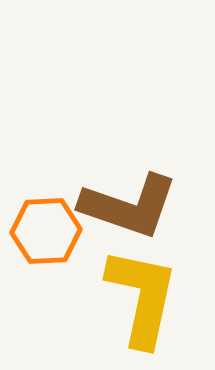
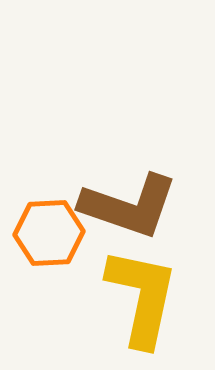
orange hexagon: moved 3 px right, 2 px down
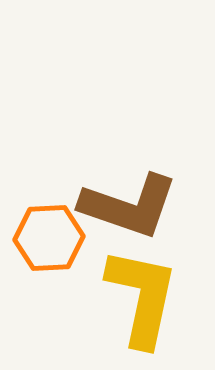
orange hexagon: moved 5 px down
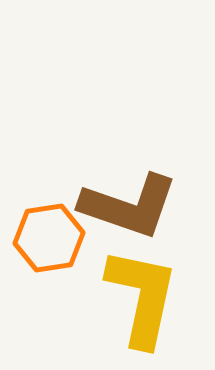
orange hexagon: rotated 6 degrees counterclockwise
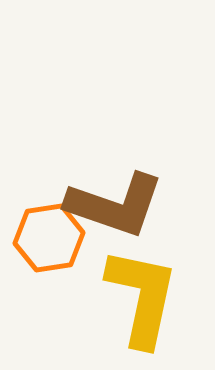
brown L-shape: moved 14 px left, 1 px up
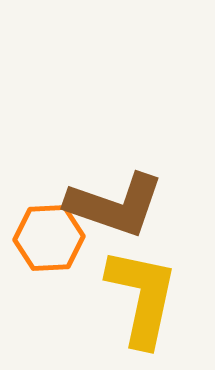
orange hexagon: rotated 6 degrees clockwise
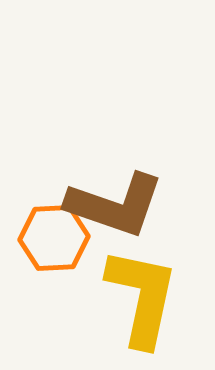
orange hexagon: moved 5 px right
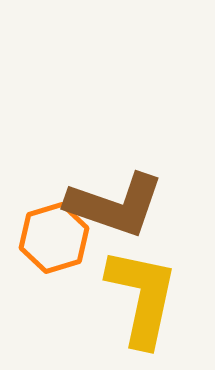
orange hexagon: rotated 14 degrees counterclockwise
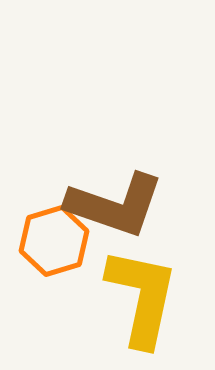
orange hexagon: moved 3 px down
